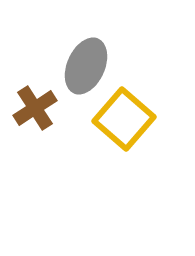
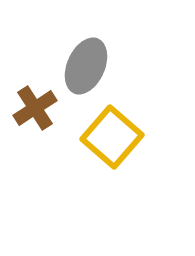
yellow square: moved 12 px left, 18 px down
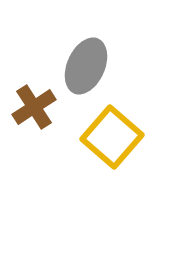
brown cross: moved 1 px left, 1 px up
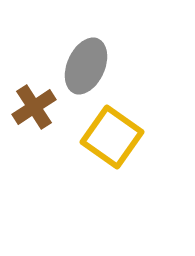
yellow square: rotated 6 degrees counterclockwise
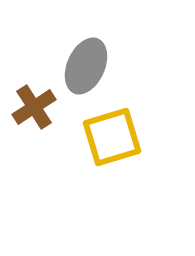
yellow square: rotated 38 degrees clockwise
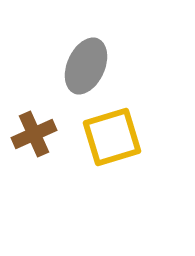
brown cross: moved 27 px down; rotated 9 degrees clockwise
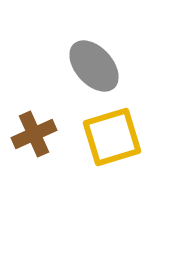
gray ellipse: moved 8 px right; rotated 66 degrees counterclockwise
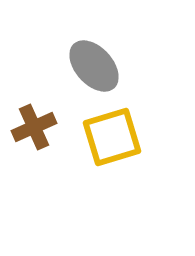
brown cross: moved 7 px up
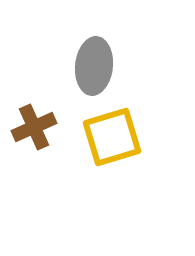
gray ellipse: rotated 48 degrees clockwise
